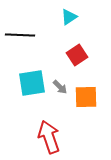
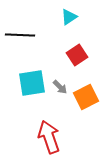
orange square: rotated 25 degrees counterclockwise
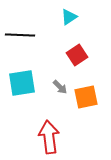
cyan square: moved 10 px left
orange square: rotated 15 degrees clockwise
red arrow: rotated 12 degrees clockwise
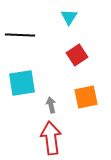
cyan triangle: rotated 24 degrees counterclockwise
gray arrow: moved 9 px left, 18 px down; rotated 147 degrees counterclockwise
red arrow: moved 2 px right, 1 px down
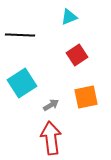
cyan triangle: rotated 36 degrees clockwise
cyan square: rotated 24 degrees counterclockwise
gray arrow: rotated 70 degrees clockwise
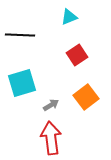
cyan square: rotated 16 degrees clockwise
orange square: rotated 25 degrees counterclockwise
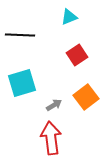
gray arrow: moved 3 px right
